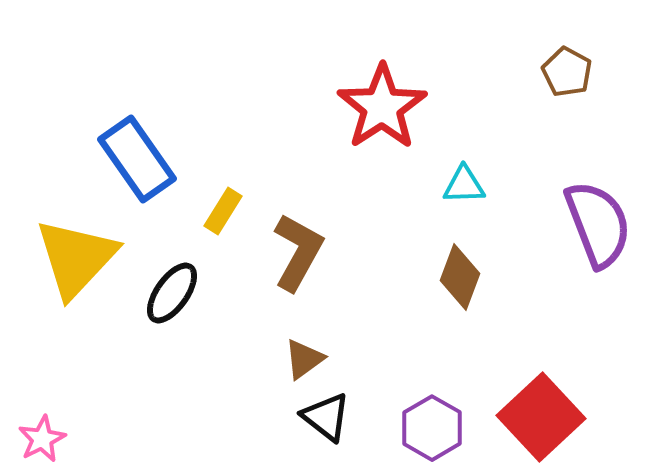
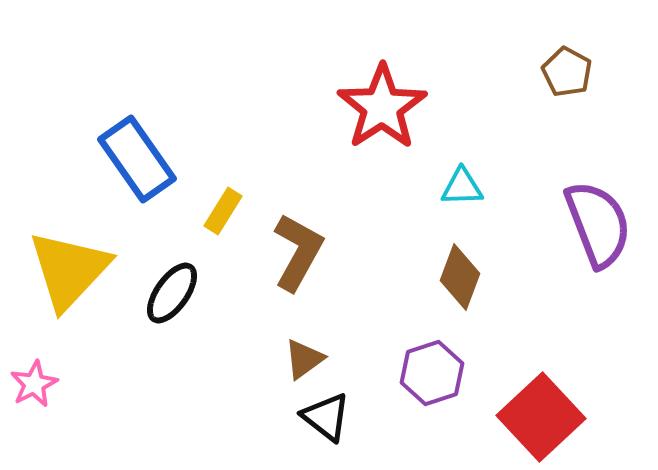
cyan triangle: moved 2 px left, 2 px down
yellow triangle: moved 7 px left, 12 px down
purple hexagon: moved 55 px up; rotated 12 degrees clockwise
pink star: moved 8 px left, 55 px up
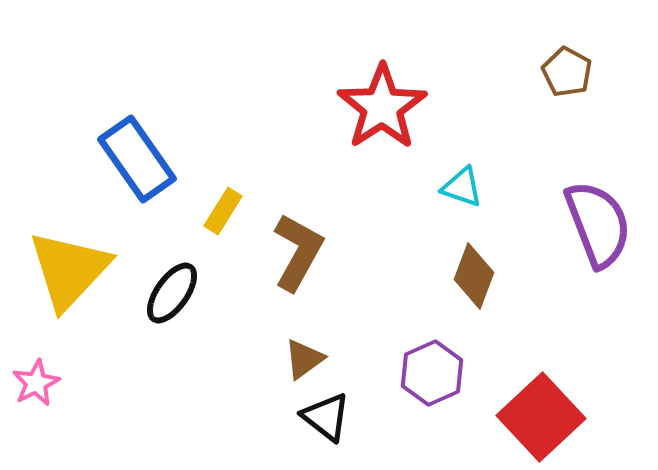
cyan triangle: rotated 21 degrees clockwise
brown diamond: moved 14 px right, 1 px up
purple hexagon: rotated 6 degrees counterclockwise
pink star: moved 2 px right, 1 px up
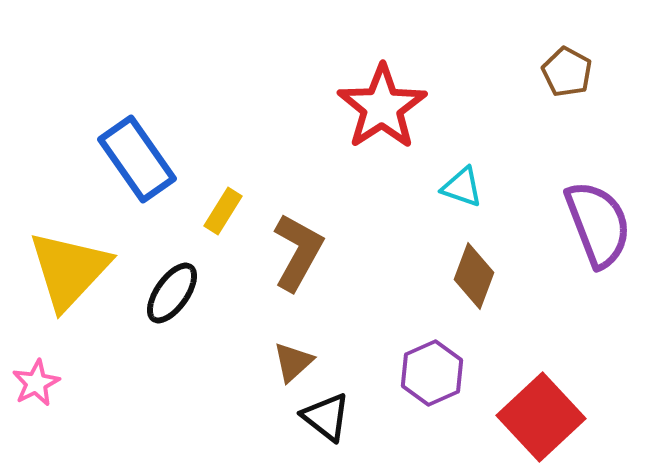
brown triangle: moved 11 px left, 3 px down; rotated 6 degrees counterclockwise
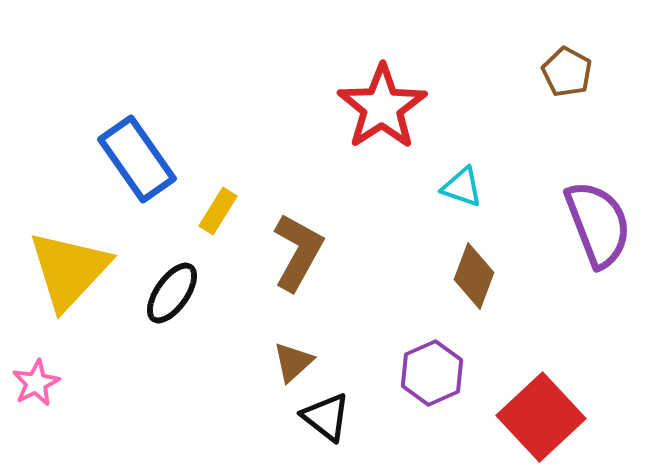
yellow rectangle: moved 5 px left
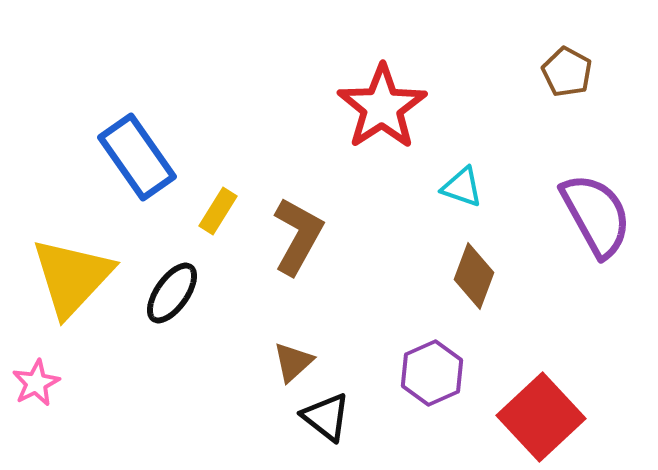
blue rectangle: moved 2 px up
purple semicircle: moved 2 px left, 9 px up; rotated 8 degrees counterclockwise
brown L-shape: moved 16 px up
yellow triangle: moved 3 px right, 7 px down
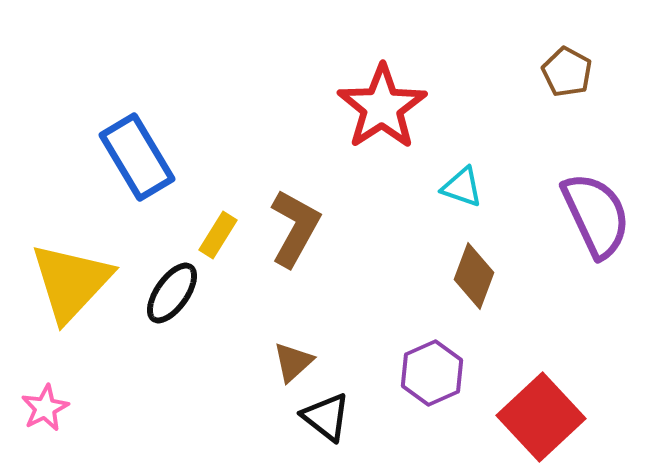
blue rectangle: rotated 4 degrees clockwise
yellow rectangle: moved 24 px down
purple semicircle: rotated 4 degrees clockwise
brown L-shape: moved 3 px left, 8 px up
yellow triangle: moved 1 px left, 5 px down
pink star: moved 9 px right, 25 px down
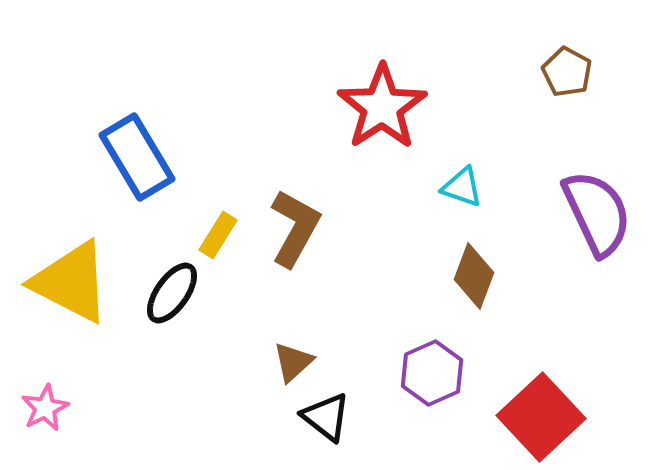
purple semicircle: moved 1 px right, 2 px up
yellow triangle: rotated 46 degrees counterclockwise
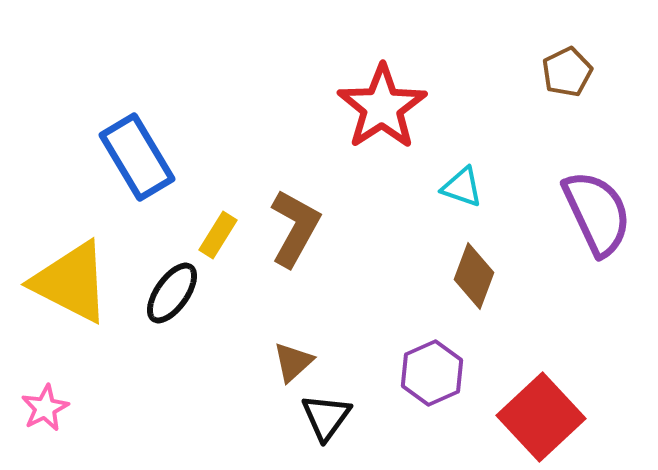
brown pentagon: rotated 18 degrees clockwise
black triangle: rotated 28 degrees clockwise
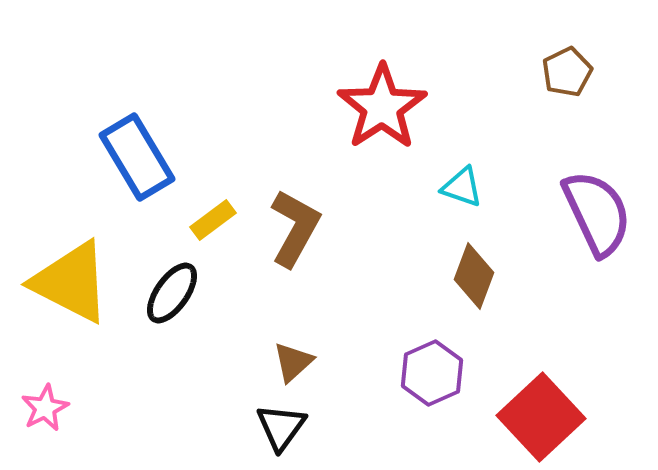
yellow rectangle: moved 5 px left, 15 px up; rotated 21 degrees clockwise
black triangle: moved 45 px left, 10 px down
